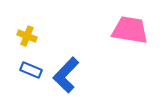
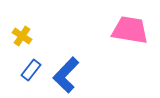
yellow cross: moved 5 px left; rotated 12 degrees clockwise
blue rectangle: rotated 75 degrees counterclockwise
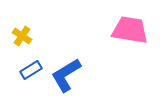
blue rectangle: rotated 20 degrees clockwise
blue L-shape: rotated 15 degrees clockwise
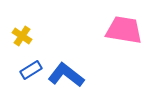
pink trapezoid: moved 6 px left
blue L-shape: rotated 69 degrees clockwise
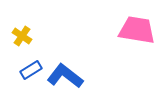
pink trapezoid: moved 13 px right
blue L-shape: moved 1 px left, 1 px down
